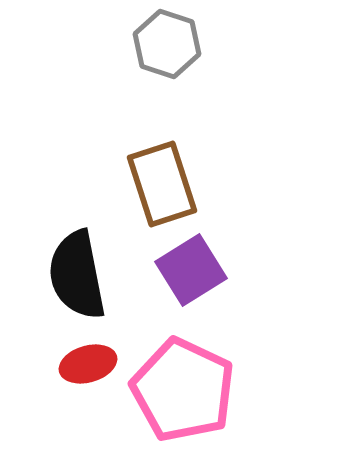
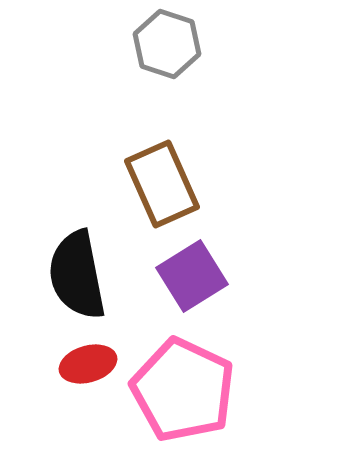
brown rectangle: rotated 6 degrees counterclockwise
purple square: moved 1 px right, 6 px down
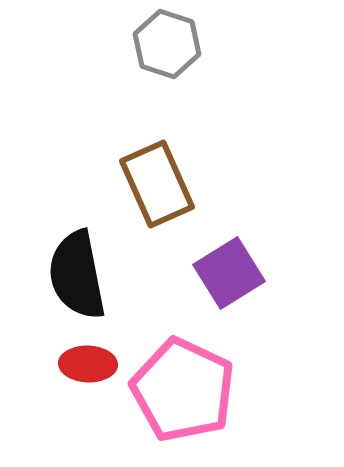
brown rectangle: moved 5 px left
purple square: moved 37 px right, 3 px up
red ellipse: rotated 18 degrees clockwise
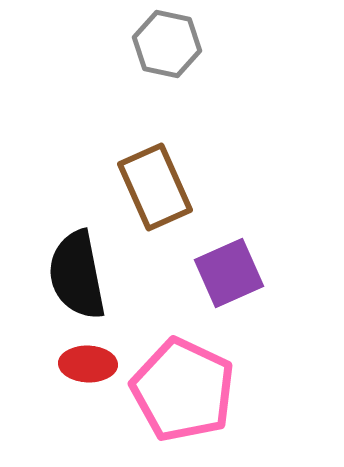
gray hexagon: rotated 6 degrees counterclockwise
brown rectangle: moved 2 px left, 3 px down
purple square: rotated 8 degrees clockwise
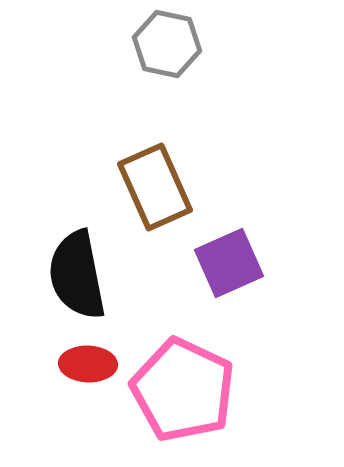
purple square: moved 10 px up
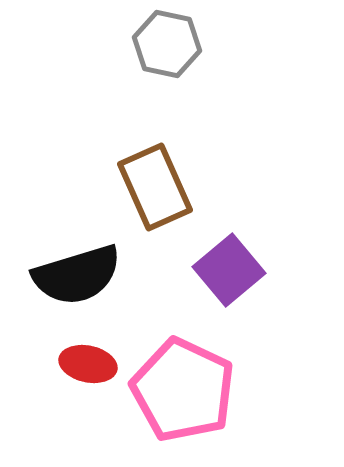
purple square: moved 7 px down; rotated 16 degrees counterclockwise
black semicircle: rotated 96 degrees counterclockwise
red ellipse: rotated 10 degrees clockwise
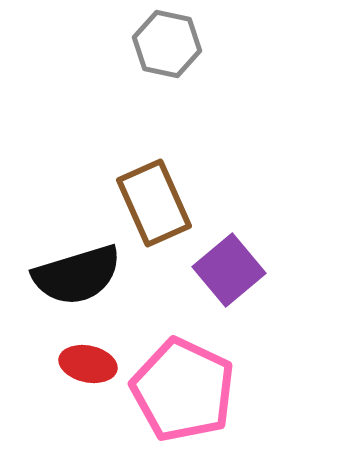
brown rectangle: moved 1 px left, 16 px down
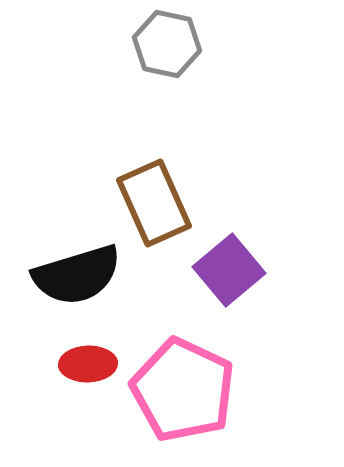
red ellipse: rotated 14 degrees counterclockwise
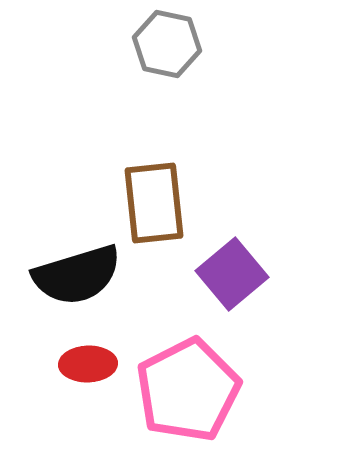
brown rectangle: rotated 18 degrees clockwise
purple square: moved 3 px right, 4 px down
pink pentagon: moved 5 px right; rotated 20 degrees clockwise
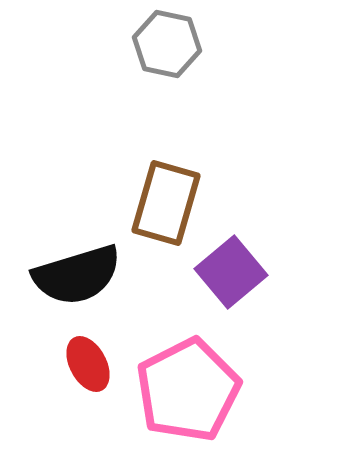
brown rectangle: moved 12 px right; rotated 22 degrees clockwise
purple square: moved 1 px left, 2 px up
red ellipse: rotated 64 degrees clockwise
